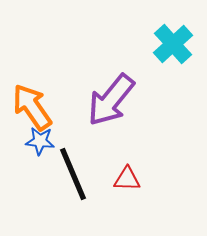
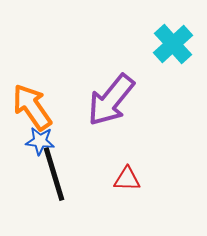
black line: moved 19 px left; rotated 6 degrees clockwise
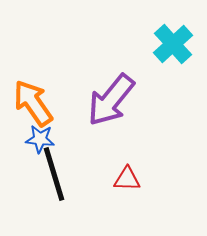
orange arrow: moved 1 px right, 4 px up
blue star: moved 2 px up
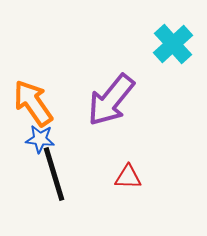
red triangle: moved 1 px right, 2 px up
